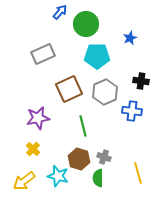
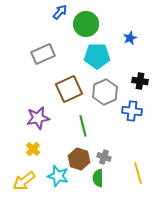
black cross: moved 1 px left
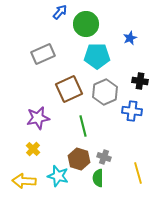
yellow arrow: rotated 40 degrees clockwise
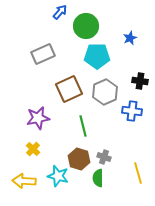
green circle: moved 2 px down
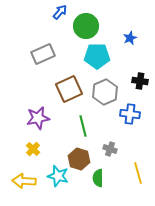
blue cross: moved 2 px left, 3 px down
gray cross: moved 6 px right, 8 px up
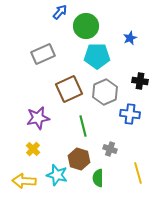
cyan star: moved 1 px left, 1 px up
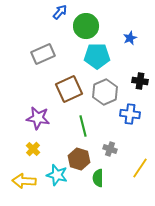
purple star: rotated 20 degrees clockwise
yellow line: moved 2 px right, 5 px up; rotated 50 degrees clockwise
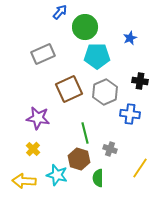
green circle: moved 1 px left, 1 px down
green line: moved 2 px right, 7 px down
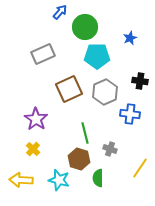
purple star: moved 2 px left, 1 px down; rotated 25 degrees clockwise
cyan star: moved 2 px right, 5 px down
yellow arrow: moved 3 px left, 1 px up
